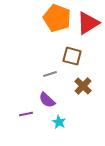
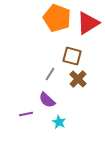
gray line: rotated 40 degrees counterclockwise
brown cross: moved 5 px left, 7 px up
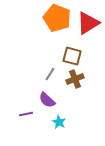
brown cross: moved 3 px left; rotated 24 degrees clockwise
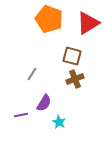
orange pentagon: moved 8 px left, 1 px down
gray line: moved 18 px left
purple semicircle: moved 3 px left, 3 px down; rotated 102 degrees counterclockwise
purple line: moved 5 px left, 1 px down
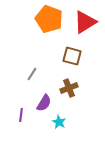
red triangle: moved 3 px left, 1 px up
brown cross: moved 6 px left, 9 px down
purple line: rotated 72 degrees counterclockwise
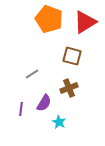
gray line: rotated 24 degrees clockwise
purple line: moved 6 px up
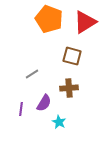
brown cross: rotated 18 degrees clockwise
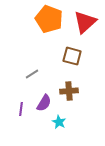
red triangle: rotated 10 degrees counterclockwise
brown cross: moved 3 px down
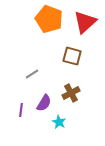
brown cross: moved 2 px right, 2 px down; rotated 24 degrees counterclockwise
purple line: moved 1 px down
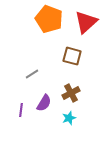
red triangle: moved 1 px right
cyan star: moved 10 px right, 4 px up; rotated 24 degrees clockwise
